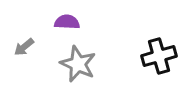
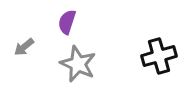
purple semicircle: rotated 75 degrees counterclockwise
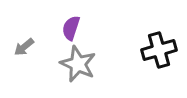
purple semicircle: moved 4 px right, 6 px down
black cross: moved 6 px up
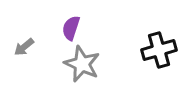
gray star: moved 4 px right
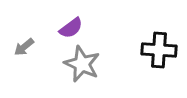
purple semicircle: rotated 145 degrees counterclockwise
black cross: rotated 20 degrees clockwise
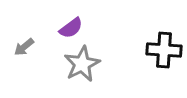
black cross: moved 5 px right
gray star: rotated 21 degrees clockwise
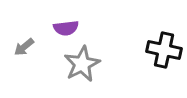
purple semicircle: moved 5 px left; rotated 30 degrees clockwise
black cross: rotated 8 degrees clockwise
